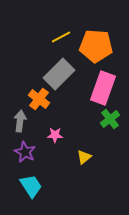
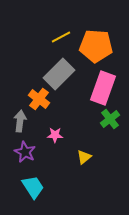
cyan trapezoid: moved 2 px right, 1 px down
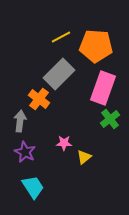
pink star: moved 9 px right, 8 px down
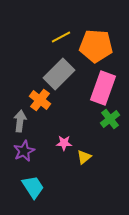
orange cross: moved 1 px right, 1 px down
purple star: moved 1 px left, 1 px up; rotated 20 degrees clockwise
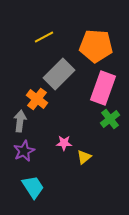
yellow line: moved 17 px left
orange cross: moved 3 px left, 1 px up
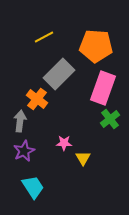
yellow triangle: moved 1 px left, 1 px down; rotated 21 degrees counterclockwise
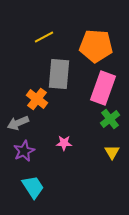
gray rectangle: rotated 40 degrees counterclockwise
gray arrow: moved 2 px left, 2 px down; rotated 120 degrees counterclockwise
yellow triangle: moved 29 px right, 6 px up
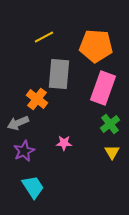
green cross: moved 5 px down
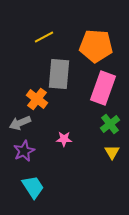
gray arrow: moved 2 px right
pink star: moved 4 px up
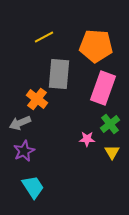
pink star: moved 23 px right
